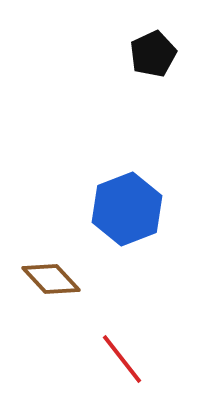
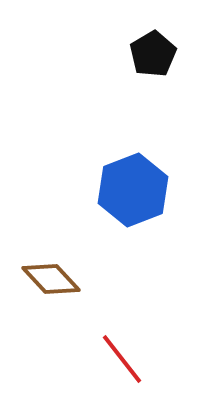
black pentagon: rotated 6 degrees counterclockwise
blue hexagon: moved 6 px right, 19 px up
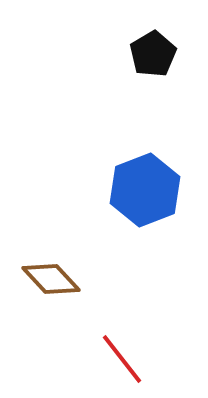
blue hexagon: moved 12 px right
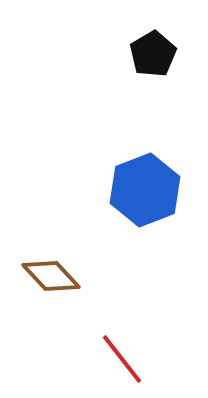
brown diamond: moved 3 px up
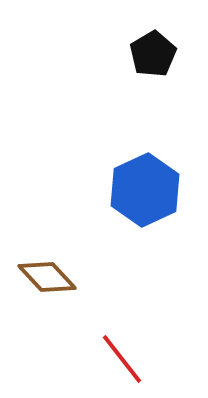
blue hexagon: rotated 4 degrees counterclockwise
brown diamond: moved 4 px left, 1 px down
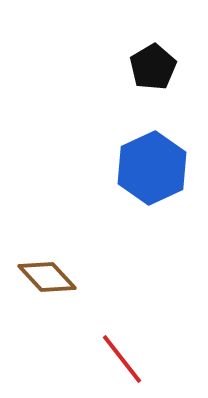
black pentagon: moved 13 px down
blue hexagon: moved 7 px right, 22 px up
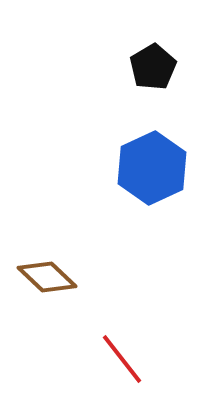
brown diamond: rotated 4 degrees counterclockwise
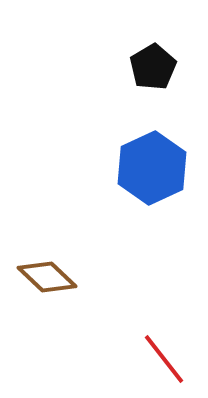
red line: moved 42 px right
